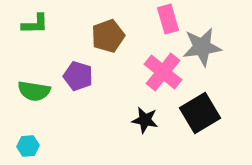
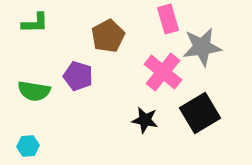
green L-shape: moved 1 px up
brown pentagon: rotated 8 degrees counterclockwise
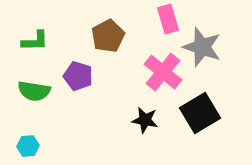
green L-shape: moved 18 px down
gray star: rotated 27 degrees clockwise
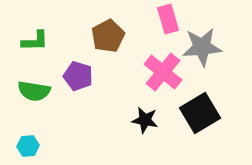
gray star: rotated 24 degrees counterclockwise
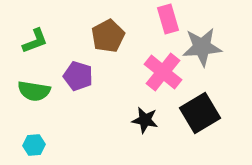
green L-shape: rotated 20 degrees counterclockwise
cyan hexagon: moved 6 px right, 1 px up
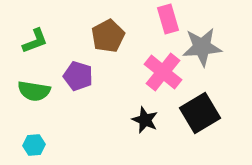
black star: rotated 12 degrees clockwise
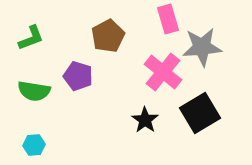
green L-shape: moved 4 px left, 3 px up
black star: rotated 12 degrees clockwise
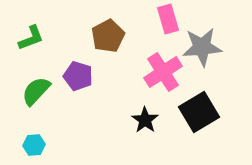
pink cross: rotated 18 degrees clockwise
green semicircle: moved 2 px right; rotated 124 degrees clockwise
black square: moved 1 px left, 1 px up
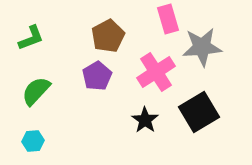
pink cross: moved 7 px left
purple pentagon: moved 19 px right; rotated 24 degrees clockwise
cyan hexagon: moved 1 px left, 4 px up
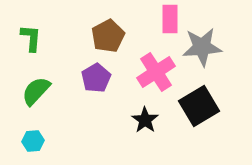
pink rectangle: moved 2 px right; rotated 16 degrees clockwise
green L-shape: rotated 64 degrees counterclockwise
purple pentagon: moved 1 px left, 2 px down
black square: moved 6 px up
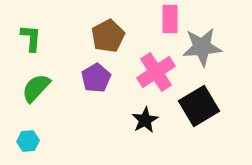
green semicircle: moved 3 px up
black star: rotated 8 degrees clockwise
cyan hexagon: moved 5 px left
